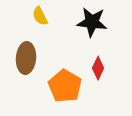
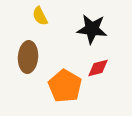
black star: moved 7 px down
brown ellipse: moved 2 px right, 1 px up
red diamond: rotated 50 degrees clockwise
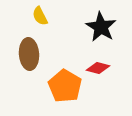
black star: moved 9 px right, 2 px up; rotated 24 degrees clockwise
brown ellipse: moved 1 px right, 3 px up; rotated 8 degrees counterclockwise
red diamond: rotated 30 degrees clockwise
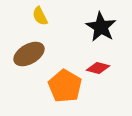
brown ellipse: rotated 64 degrees clockwise
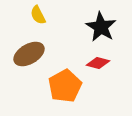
yellow semicircle: moved 2 px left, 1 px up
red diamond: moved 5 px up
orange pentagon: rotated 12 degrees clockwise
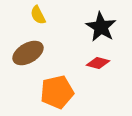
brown ellipse: moved 1 px left, 1 px up
orange pentagon: moved 8 px left, 6 px down; rotated 16 degrees clockwise
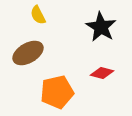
red diamond: moved 4 px right, 10 px down
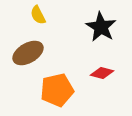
orange pentagon: moved 2 px up
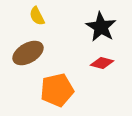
yellow semicircle: moved 1 px left, 1 px down
red diamond: moved 10 px up
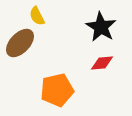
brown ellipse: moved 8 px left, 10 px up; rotated 16 degrees counterclockwise
red diamond: rotated 20 degrees counterclockwise
